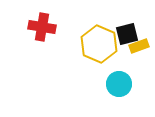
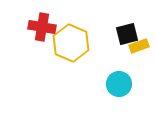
yellow hexagon: moved 28 px left, 1 px up
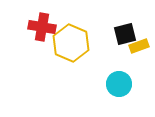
black square: moved 2 px left
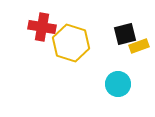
yellow hexagon: rotated 6 degrees counterclockwise
cyan circle: moved 1 px left
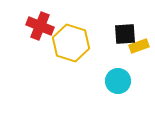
red cross: moved 2 px left, 1 px up; rotated 12 degrees clockwise
black square: rotated 10 degrees clockwise
cyan circle: moved 3 px up
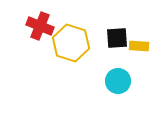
black square: moved 8 px left, 4 px down
yellow rectangle: rotated 24 degrees clockwise
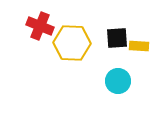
yellow hexagon: moved 1 px right; rotated 15 degrees counterclockwise
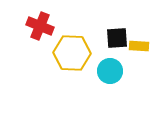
yellow hexagon: moved 10 px down
cyan circle: moved 8 px left, 10 px up
